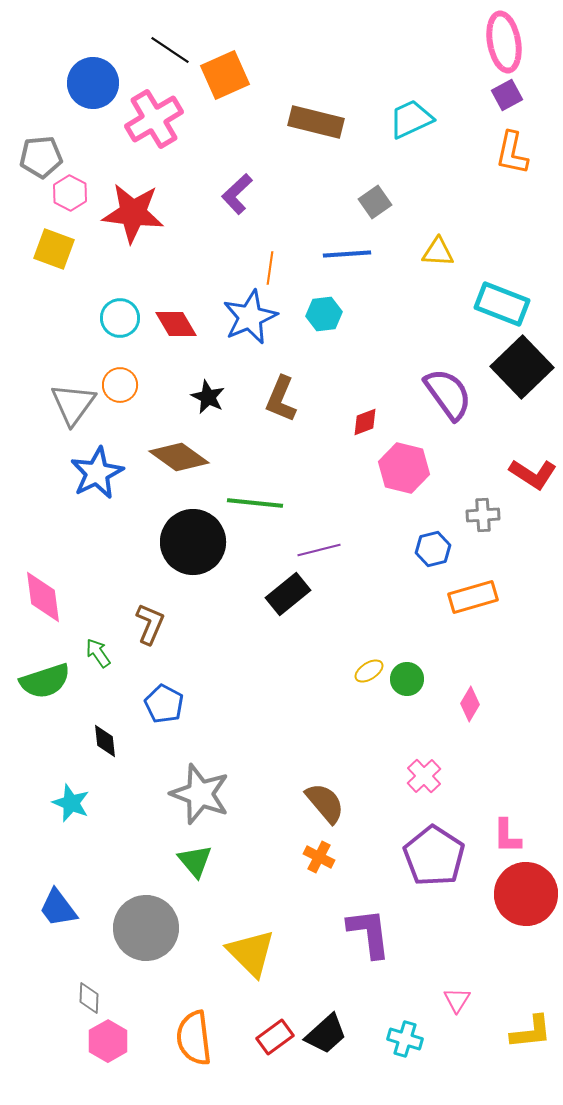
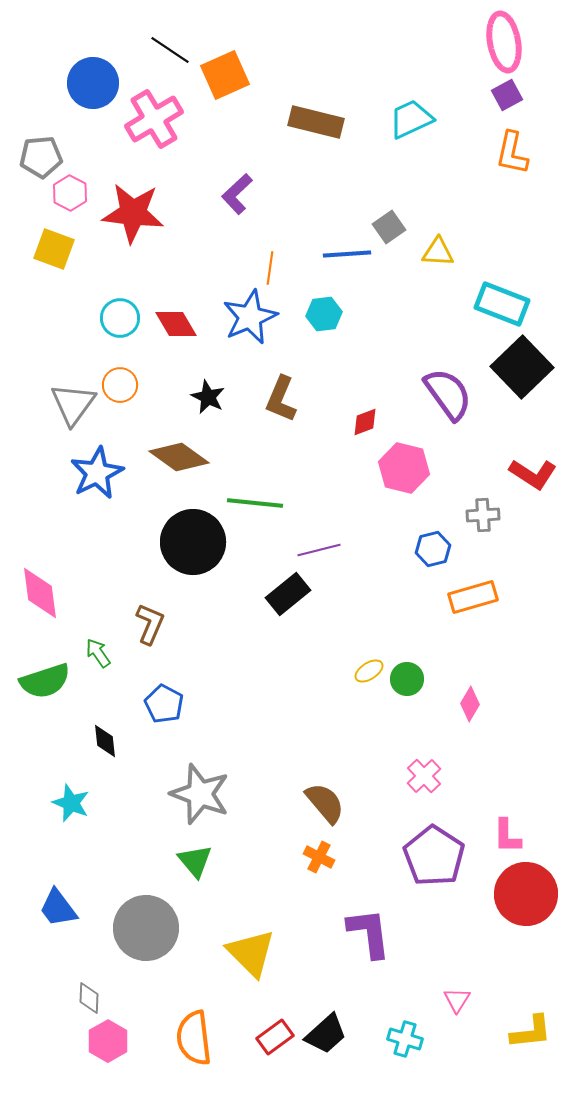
gray square at (375, 202): moved 14 px right, 25 px down
pink diamond at (43, 597): moved 3 px left, 4 px up
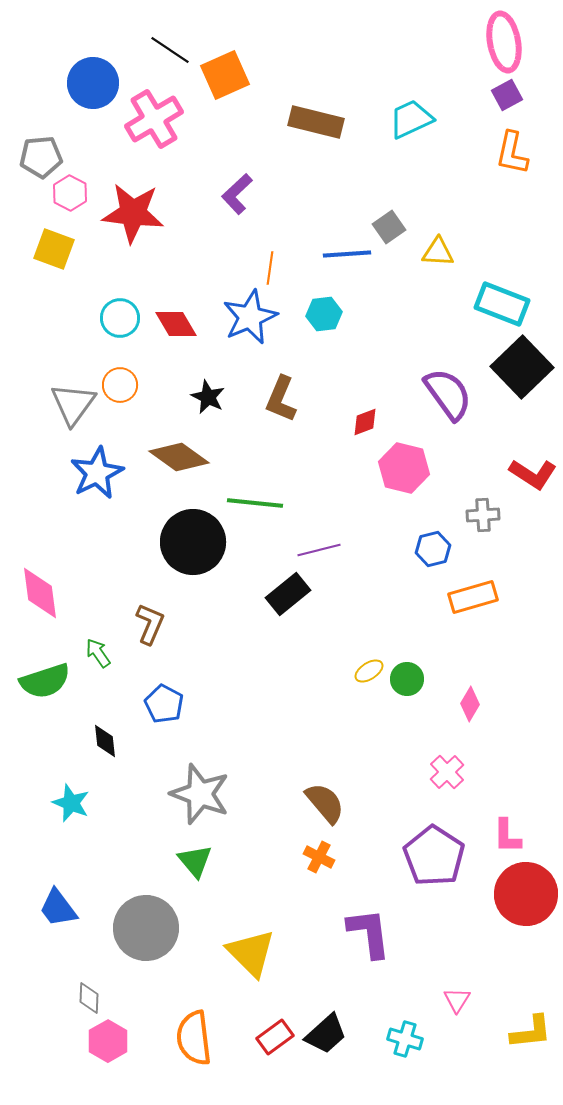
pink cross at (424, 776): moved 23 px right, 4 px up
